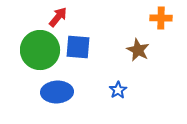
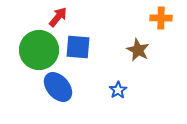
green circle: moved 1 px left
blue ellipse: moved 1 px right, 5 px up; rotated 52 degrees clockwise
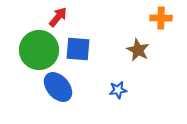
blue square: moved 2 px down
blue star: rotated 24 degrees clockwise
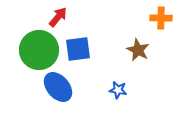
blue square: rotated 12 degrees counterclockwise
blue star: rotated 18 degrees clockwise
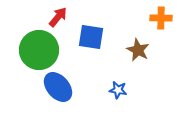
blue square: moved 13 px right, 12 px up; rotated 16 degrees clockwise
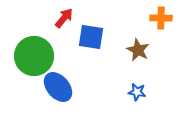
red arrow: moved 6 px right, 1 px down
green circle: moved 5 px left, 6 px down
blue star: moved 19 px right, 2 px down
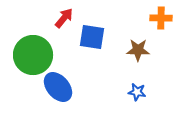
blue square: moved 1 px right
brown star: rotated 25 degrees counterclockwise
green circle: moved 1 px left, 1 px up
